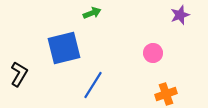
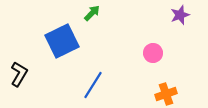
green arrow: rotated 24 degrees counterclockwise
blue square: moved 2 px left, 7 px up; rotated 12 degrees counterclockwise
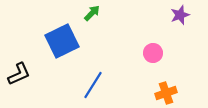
black L-shape: rotated 35 degrees clockwise
orange cross: moved 1 px up
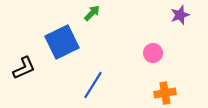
blue square: moved 1 px down
black L-shape: moved 5 px right, 6 px up
orange cross: moved 1 px left; rotated 10 degrees clockwise
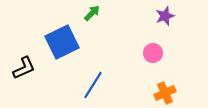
purple star: moved 15 px left, 1 px down
orange cross: rotated 15 degrees counterclockwise
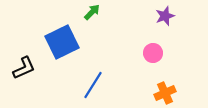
green arrow: moved 1 px up
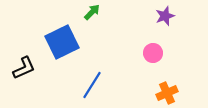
blue line: moved 1 px left
orange cross: moved 2 px right
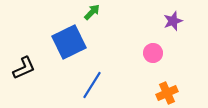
purple star: moved 8 px right, 5 px down
blue square: moved 7 px right
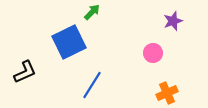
black L-shape: moved 1 px right, 4 px down
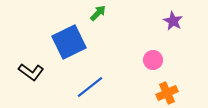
green arrow: moved 6 px right, 1 px down
purple star: rotated 24 degrees counterclockwise
pink circle: moved 7 px down
black L-shape: moved 6 px right; rotated 60 degrees clockwise
blue line: moved 2 px left, 2 px down; rotated 20 degrees clockwise
